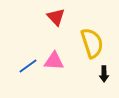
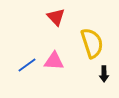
blue line: moved 1 px left, 1 px up
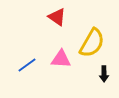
red triangle: moved 1 px right; rotated 12 degrees counterclockwise
yellow semicircle: rotated 48 degrees clockwise
pink triangle: moved 7 px right, 2 px up
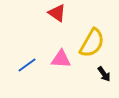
red triangle: moved 4 px up
black arrow: rotated 35 degrees counterclockwise
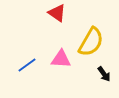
yellow semicircle: moved 1 px left, 1 px up
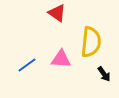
yellow semicircle: rotated 24 degrees counterclockwise
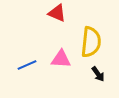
red triangle: rotated 12 degrees counterclockwise
blue line: rotated 12 degrees clockwise
black arrow: moved 6 px left
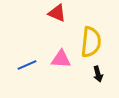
black arrow: rotated 21 degrees clockwise
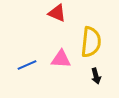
black arrow: moved 2 px left, 2 px down
